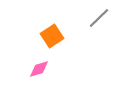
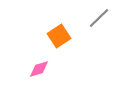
orange square: moved 7 px right
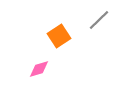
gray line: moved 2 px down
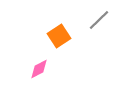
pink diamond: rotated 10 degrees counterclockwise
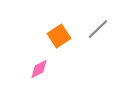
gray line: moved 1 px left, 9 px down
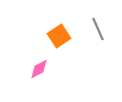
gray line: rotated 70 degrees counterclockwise
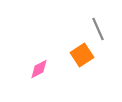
orange square: moved 23 px right, 19 px down
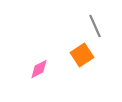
gray line: moved 3 px left, 3 px up
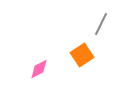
gray line: moved 6 px right, 2 px up; rotated 50 degrees clockwise
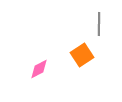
gray line: moved 2 px left; rotated 25 degrees counterclockwise
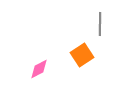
gray line: moved 1 px right
